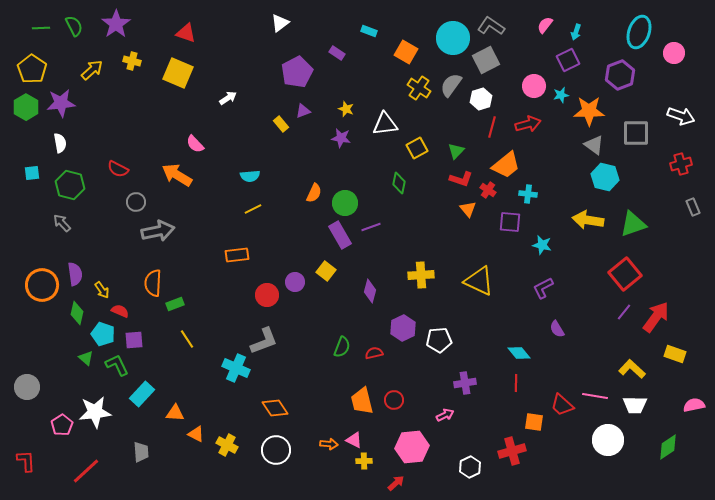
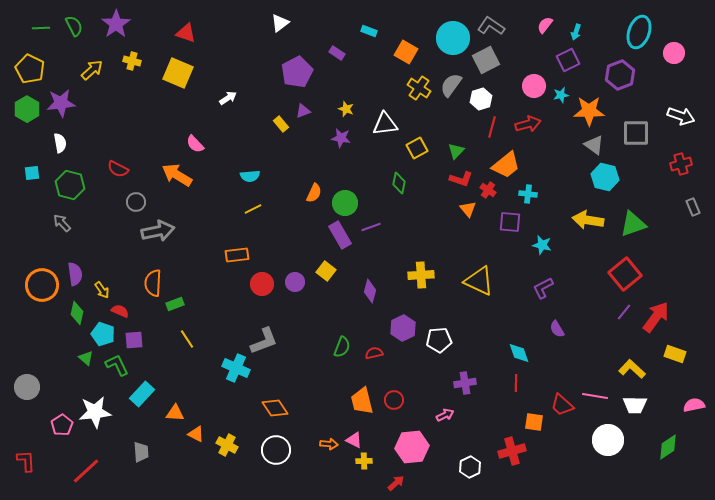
yellow pentagon at (32, 69): moved 2 px left; rotated 8 degrees counterclockwise
green hexagon at (26, 107): moved 1 px right, 2 px down
red circle at (267, 295): moved 5 px left, 11 px up
cyan diamond at (519, 353): rotated 20 degrees clockwise
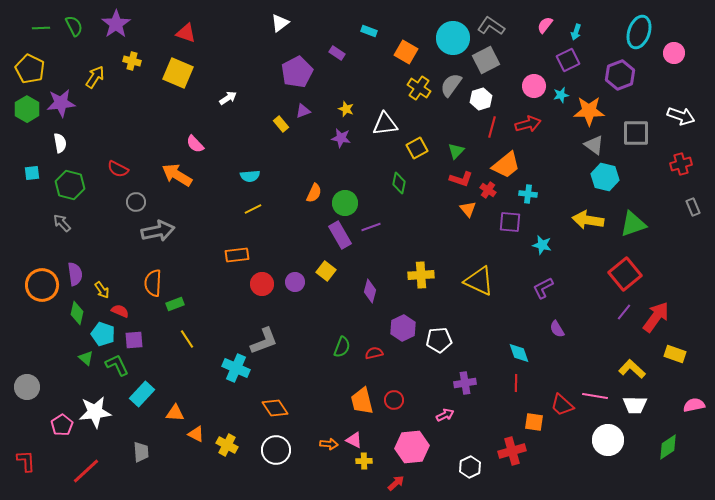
yellow arrow at (92, 70): moved 3 px right, 7 px down; rotated 15 degrees counterclockwise
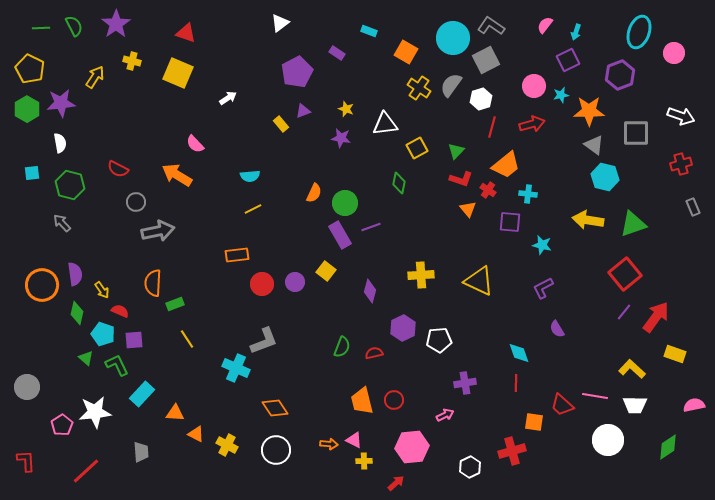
red arrow at (528, 124): moved 4 px right
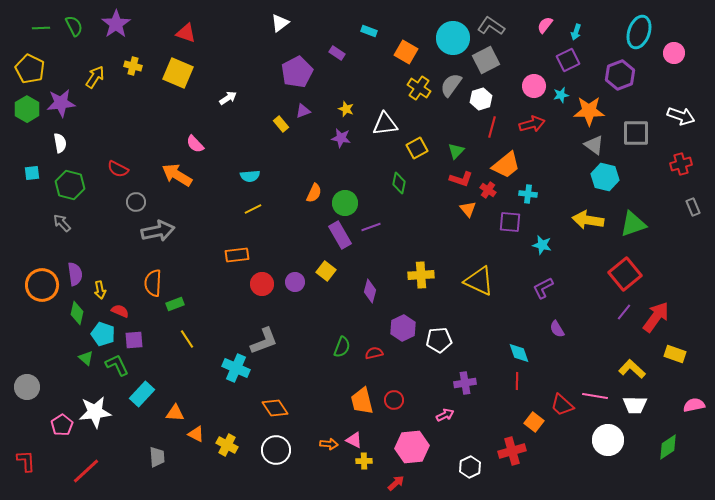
yellow cross at (132, 61): moved 1 px right, 5 px down
yellow arrow at (102, 290): moved 2 px left; rotated 24 degrees clockwise
red line at (516, 383): moved 1 px right, 2 px up
orange square at (534, 422): rotated 30 degrees clockwise
gray trapezoid at (141, 452): moved 16 px right, 5 px down
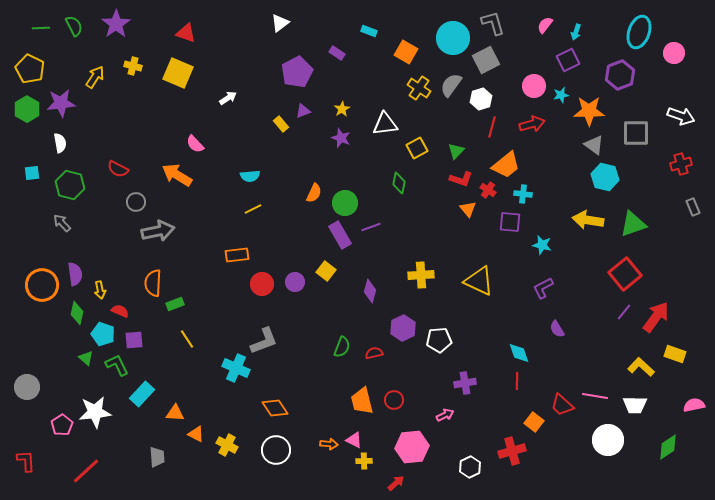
gray L-shape at (491, 26): moved 2 px right, 3 px up; rotated 40 degrees clockwise
yellow star at (346, 109): moved 4 px left; rotated 21 degrees clockwise
purple star at (341, 138): rotated 12 degrees clockwise
cyan cross at (528, 194): moved 5 px left
yellow L-shape at (632, 369): moved 9 px right, 2 px up
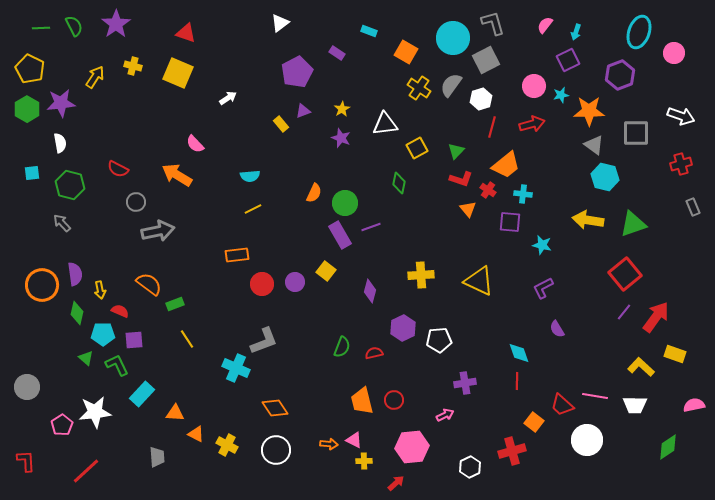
orange semicircle at (153, 283): moved 4 px left, 1 px down; rotated 124 degrees clockwise
cyan pentagon at (103, 334): rotated 20 degrees counterclockwise
white circle at (608, 440): moved 21 px left
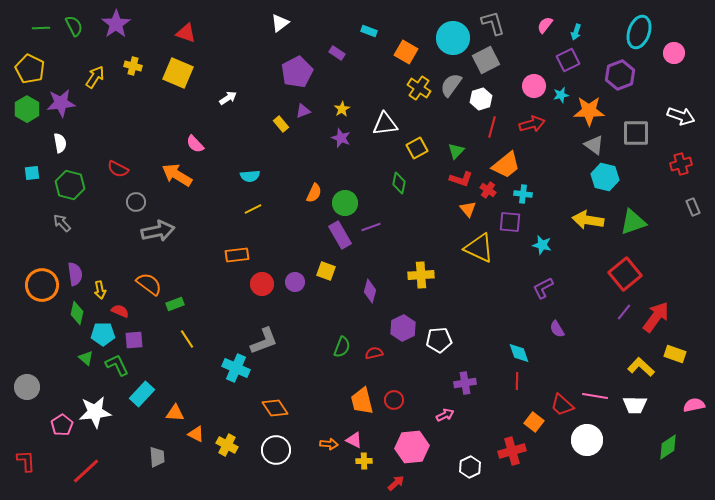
green triangle at (633, 224): moved 2 px up
yellow square at (326, 271): rotated 18 degrees counterclockwise
yellow triangle at (479, 281): moved 33 px up
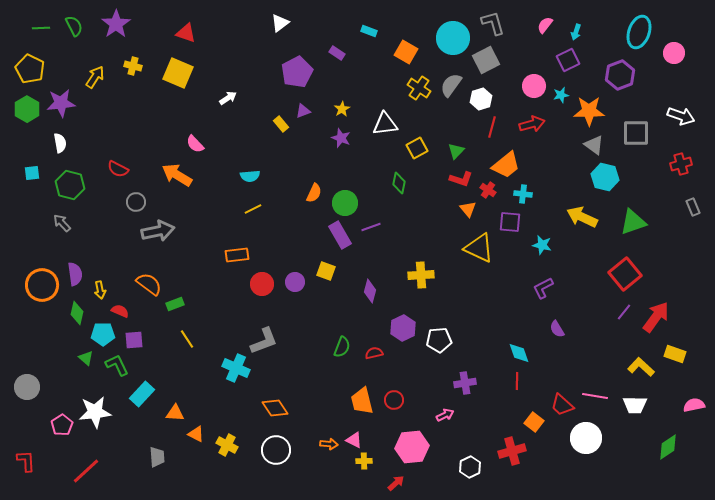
yellow arrow at (588, 220): moved 6 px left, 3 px up; rotated 16 degrees clockwise
white circle at (587, 440): moved 1 px left, 2 px up
